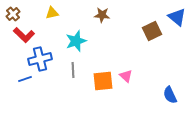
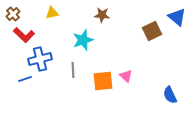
cyan star: moved 7 px right, 1 px up
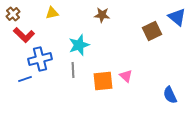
cyan star: moved 4 px left, 5 px down
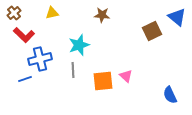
brown cross: moved 1 px right, 1 px up
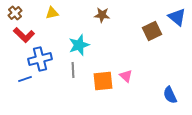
brown cross: moved 1 px right
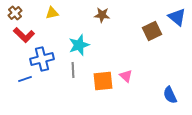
blue cross: moved 2 px right
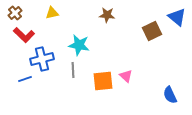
brown star: moved 5 px right
cyan star: rotated 30 degrees clockwise
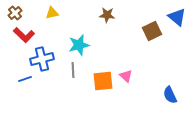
cyan star: rotated 25 degrees counterclockwise
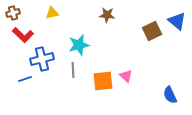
brown cross: moved 2 px left; rotated 24 degrees clockwise
blue triangle: moved 4 px down
red L-shape: moved 1 px left
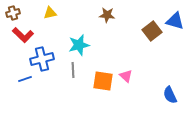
yellow triangle: moved 2 px left
blue triangle: moved 2 px left; rotated 24 degrees counterclockwise
brown square: rotated 12 degrees counterclockwise
orange square: rotated 15 degrees clockwise
